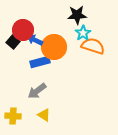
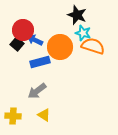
black star: rotated 24 degrees clockwise
cyan star: rotated 21 degrees counterclockwise
black square: moved 4 px right, 2 px down
orange circle: moved 6 px right
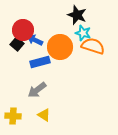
gray arrow: moved 1 px up
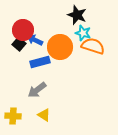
black square: moved 2 px right
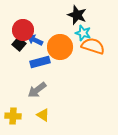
yellow triangle: moved 1 px left
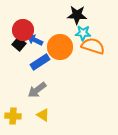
black star: rotated 18 degrees counterclockwise
cyan star: rotated 14 degrees counterclockwise
blue rectangle: rotated 18 degrees counterclockwise
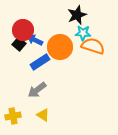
black star: rotated 24 degrees counterclockwise
yellow cross: rotated 14 degrees counterclockwise
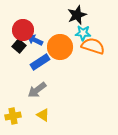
black square: moved 2 px down
